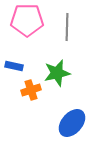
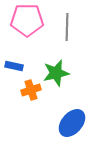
green star: moved 1 px left
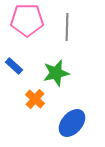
blue rectangle: rotated 30 degrees clockwise
orange cross: moved 4 px right, 9 px down; rotated 30 degrees counterclockwise
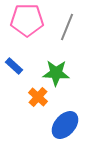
gray line: rotated 20 degrees clockwise
green star: rotated 16 degrees clockwise
orange cross: moved 3 px right, 2 px up
blue ellipse: moved 7 px left, 2 px down
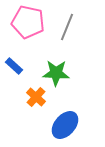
pink pentagon: moved 1 px right, 2 px down; rotated 12 degrees clockwise
orange cross: moved 2 px left
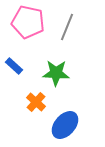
orange cross: moved 5 px down
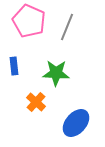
pink pentagon: moved 1 px right, 1 px up; rotated 12 degrees clockwise
blue rectangle: rotated 42 degrees clockwise
blue ellipse: moved 11 px right, 2 px up
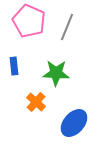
blue ellipse: moved 2 px left
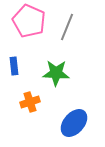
orange cross: moved 6 px left; rotated 30 degrees clockwise
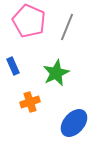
blue rectangle: moved 1 px left; rotated 18 degrees counterclockwise
green star: rotated 28 degrees counterclockwise
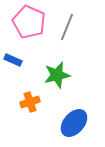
pink pentagon: moved 1 px down
blue rectangle: moved 6 px up; rotated 42 degrees counterclockwise
green star: moved 1 px right, 2 px down; rotated 12 degrees clockwise
